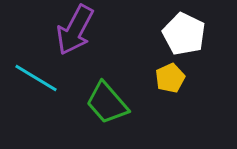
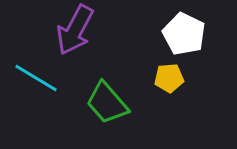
yellow pentagon: moved 1 px left; rotated 20 degrees clockwise
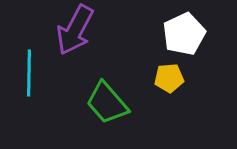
white pentagon: rotated 21 degrees clockwise
cyan line: moved 7 px left, 5 px up; rotated 60 degrees clockwise
